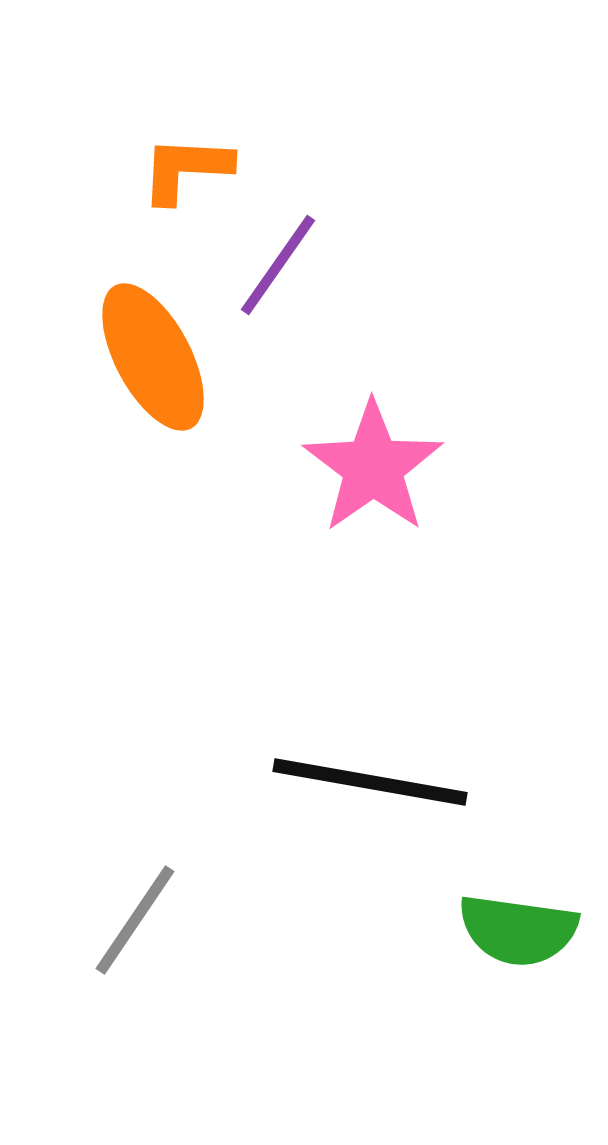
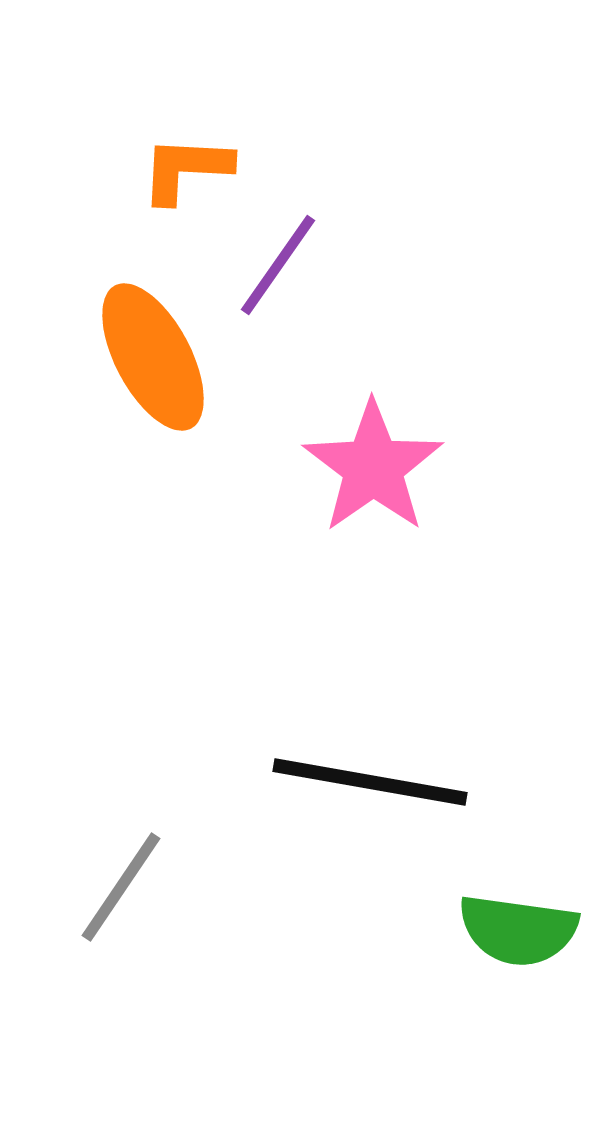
gray line: moved 14 px left, 33 px up
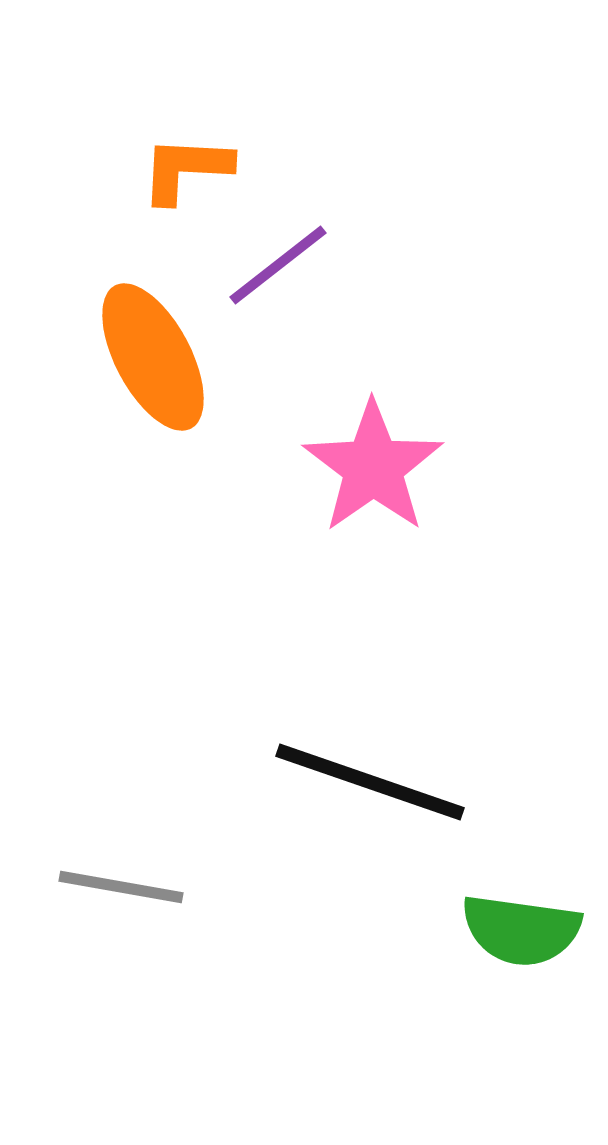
purple line: rotated 17 degrees clockwise
black line: rotated 9 degrees clockwise
gray line: rotated 66 degrees clockwise
green semicircle: moved 3 px right
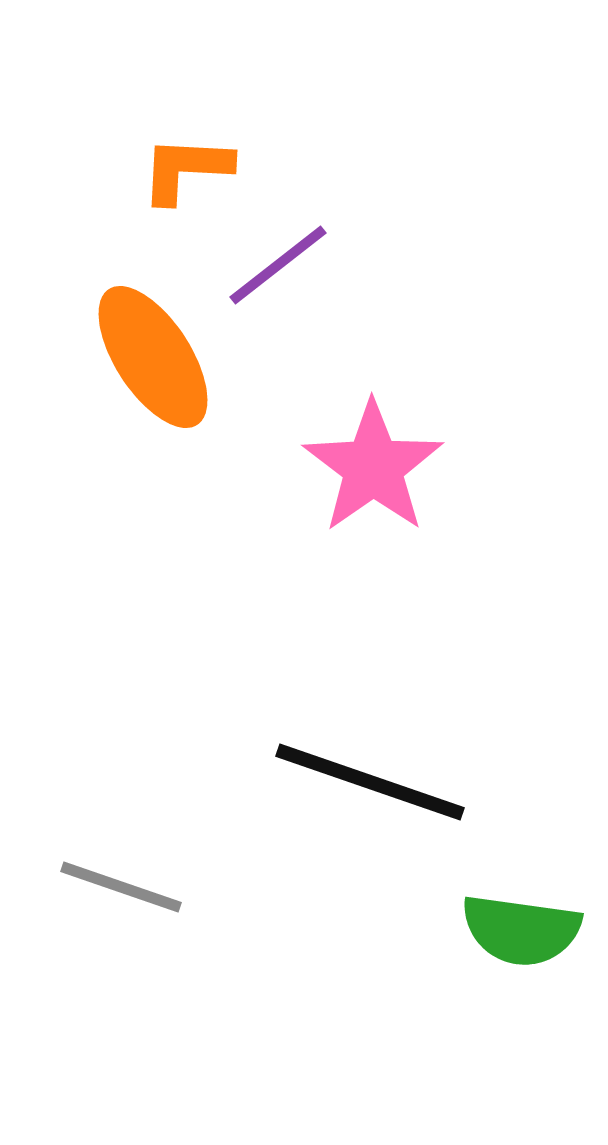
orange ellipse: rotated 5 degrees counterclockwise
gray line: rotated 9 degrees clockwise
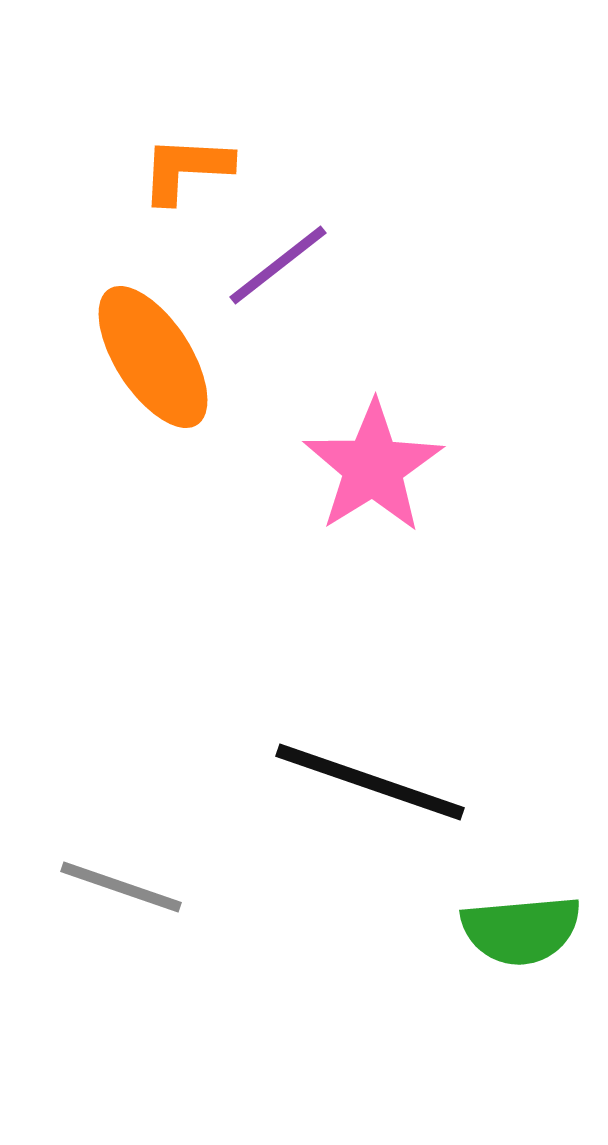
pink star: rotated 3 degrees clockwise
green semicircle: rotated 13 degrees counterclockwise
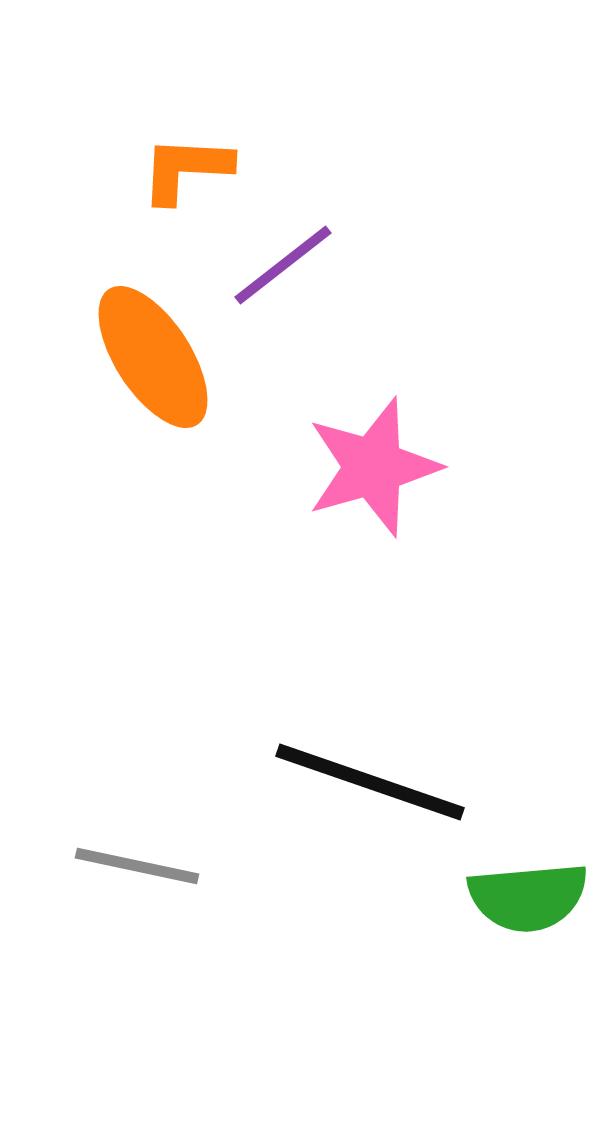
purple line: moved 5 px right
pink star: rotated 16 degrees clockwise
gray line: moved 16 px right, 21 px up; rotated 7 degrees counterclockwise
green semicircle: moved 7 px right, 33 px up
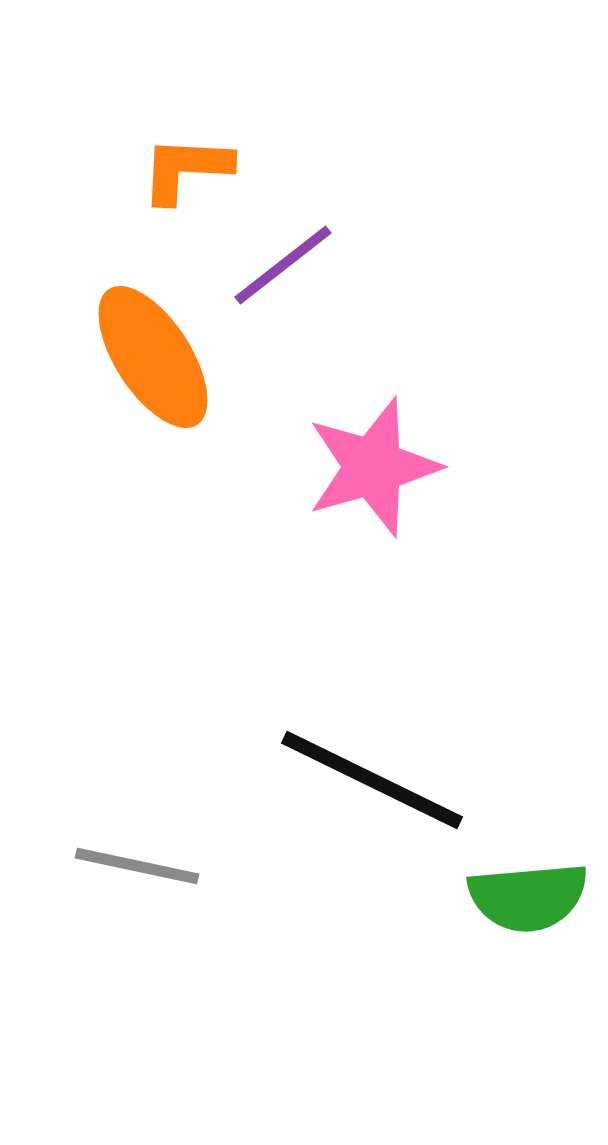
black line: moved 2 px right, 2 px up; rotated 7 degrees clockwise
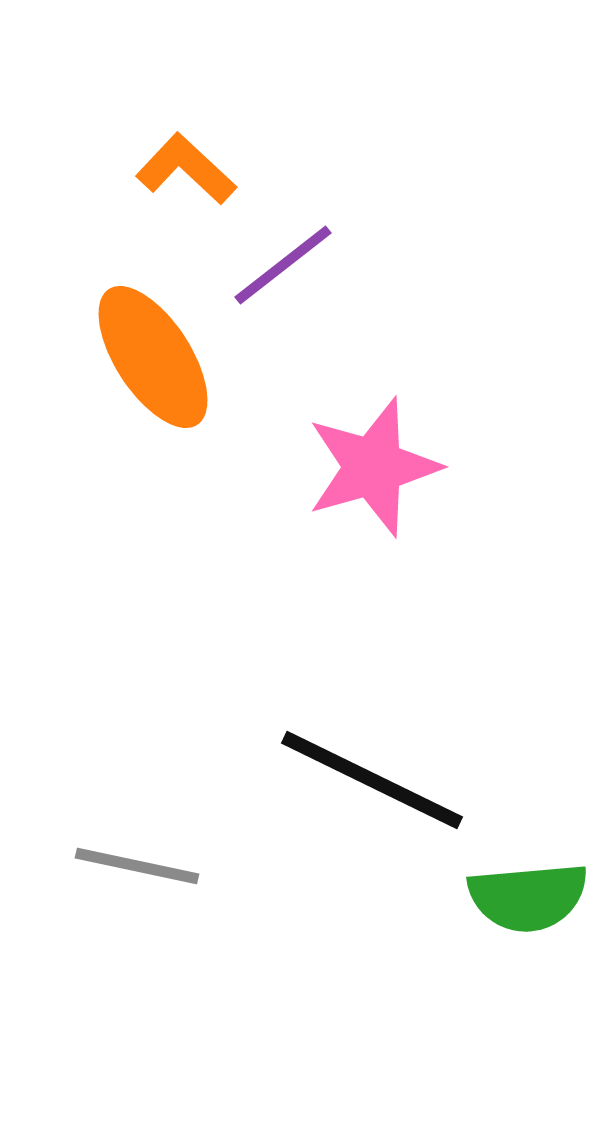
orange L-shape: rotated 40 degrees clockwise
